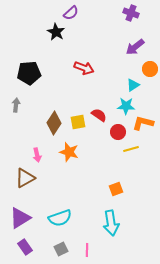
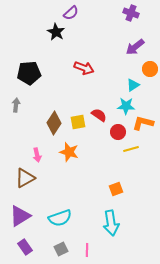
purple triangle: moved 2 px up
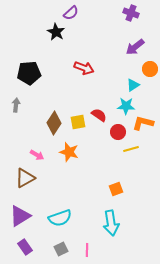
pink arrow: rotated 48 degrees counterclockwise
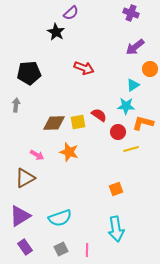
brown diamond: rotated 55 degrees clockwise
cyan arrow: moved 5 px right, 6 px down
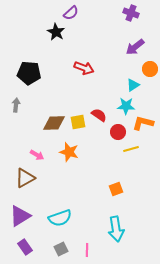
black pentagon: rotated 10 degrees clockwise
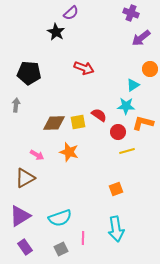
purple arrow: moved 6 px right, 9 px up
yellow line: moved 4 px left, 2 px down
pink line: moved 4 px left, 12 px up
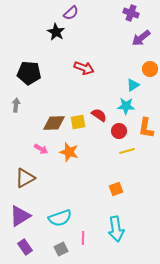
orange L-shape: moved 3 px right, 5 px down; rotated 95 degrees counterclockwise
red circle: moved 1 px right, 1 px up
pink arrow: moved 4 px right, 6 px up
